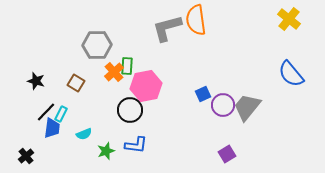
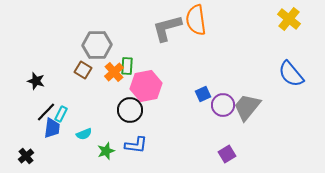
brown square: moved 7 px right, 13 px up
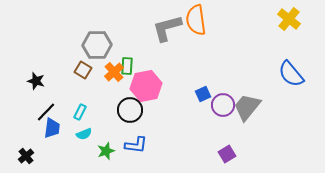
cyan rectangle: moved 19 px right, 2 px up
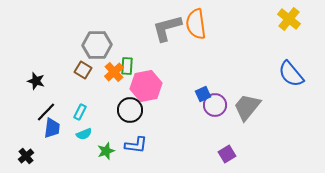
orange semicircle: moved 4 px down
purple circle: moved 8 px left
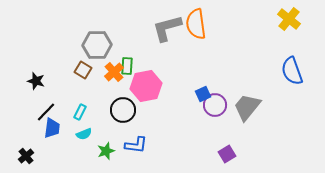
blue semicircle: moved 1 px right, 3 px up; rotated 20 degrees clockwise
black circle: moved 7 px left
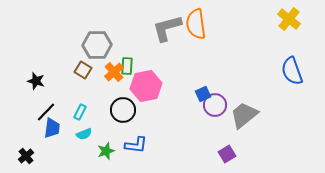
gray trapezoid: moved 3 px left, 8 px down; rotated 12 degrees clockwise
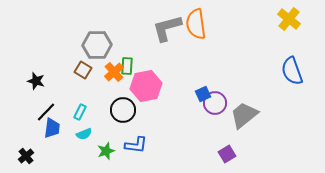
purple circle: moved 2 px up
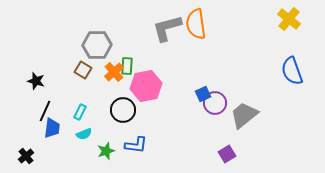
black line: moved 1 px left, 1 px up; rotated 20 degrees counterclockwise
